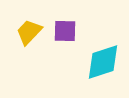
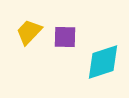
purple square: moved 6 px down
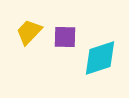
cyan diamond: moved 3 px left, 4 px up
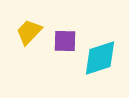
purple square: moved 4 px down
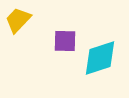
yellow trapezoid: moved 11 px left, 12 px up
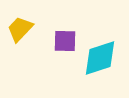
yellow trapezoid: moved 2 px right, 9 px down
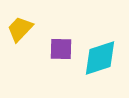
purple square: moved 4 px left, 8 px down
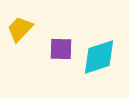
cyan diamond: moved 1 px left, 1 px up
